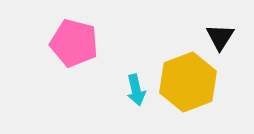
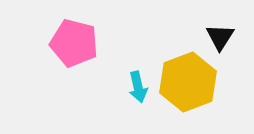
cyan arrow: moved 2 px right, 3 px up
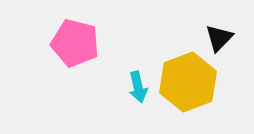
black triangle: moved 1 px left, 1 px down; rotated 12 degrees clockwise
pink pentagon: moved 1 px right
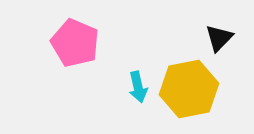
pink pentagon: rotated 9 degrees clockwise
yellow hexagon: moved 1 px right, 7 px down; rotated 10 degrees clockwise
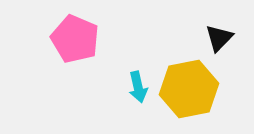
pink pentagon: moved 4 px up
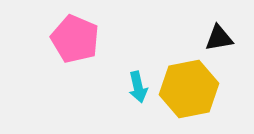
black triangle: rotated 36 degrees clockwise
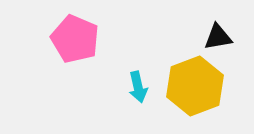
black triangle: moved 1 px left, 1 px up
yellow hexagon: moved 6 px right, 3 px up; rotated 10 degrees counterclockwise
